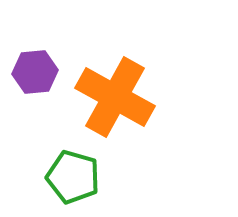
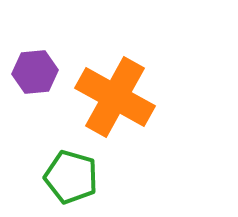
green pentagon: moved 2 px left
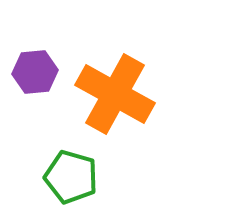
orange cross: moved 3 px up
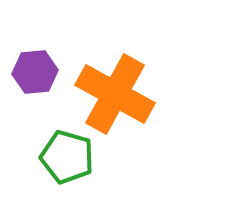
green pentagon: moved 4 px left, 20 px up
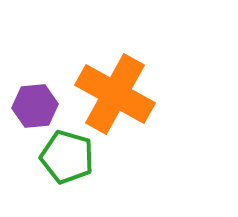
purple hexagon: moved 34 px down
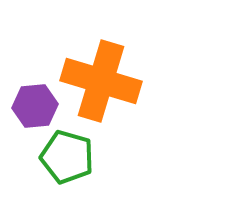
orange cross: moved 14 px left, 13 px up; rotated 12 degrees counterclockwise
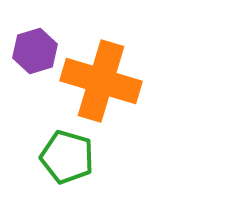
purple hexagon: moved 55 px up; rotated 12 degrees counterclockwise
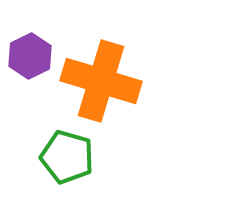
purple hexagon: moved 5 px left, 5 px down; rotated 9 degrees counterclockwise
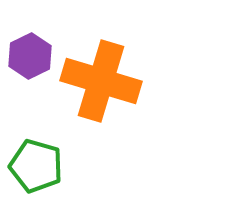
green pentagon: moved 31 px left, 9 px down
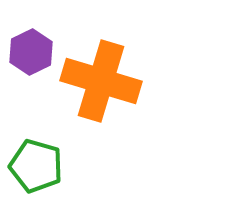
purple hexagon: moved 1 px right, 4 px up
